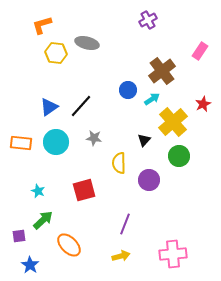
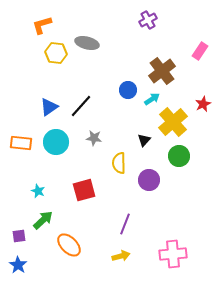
blue star: moved 12 px left
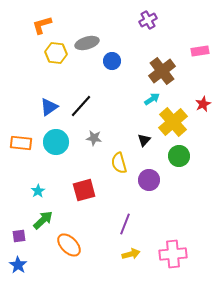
gray ellipse: rotated 30 degrees counterclockwise
pink rectangle: rotated 48 degrees clockwise
blue circle: moved 16 px left, 29 px up
yellow semicircle: rotated 15 degrees counterclockwise
cyan star: rotated 16 degrees clockwise
yellow arrow: moved 10 px right, 2 px up
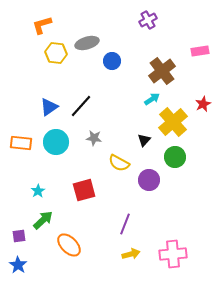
green circle: moved 4 px left, 1 px down
yellow semicircle: rotated 45 degrees counterclockwise
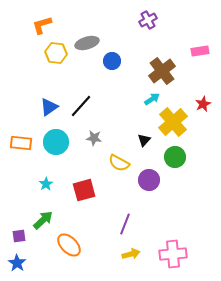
cyan star: moved 8 px right, 7 px up
blue star: moved 1 px left, 2 px up
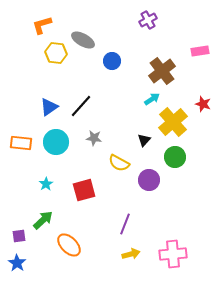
gray ellipse: moved 4 px left, 3 px up; rotated 45 degrees clockwise
red star: rotated 28 degrees counterclockwise
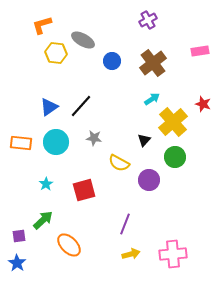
brown cross: moved 9 px left, 8 px up
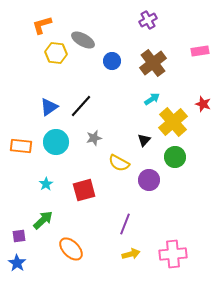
gray star: rotated 21 degrees counterclockwise
orange rectangle: moved 3 px down
orange ellipse: moved 2 px right, 4 px down
